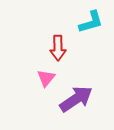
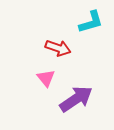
red arrow: rotated 70 degrees counterclockwise
pink triangle: rotated 18 degrees counterclockwise
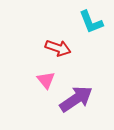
cyan L-shape: rotated 84 degrees clockwise
pink triangle: moved 2 px down
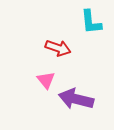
cyan L-shape: rotated 16 degrees clockwise
purple arrow: rotated 132 degrees counterclockwise
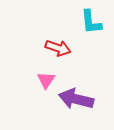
pink triangle: rotated 12 degrees clockwise
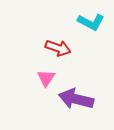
cyan L-shape: rotated 56 degrees counterclockwise
pink triangle: moved 2 px up
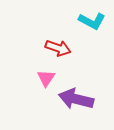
cyan L-shape: moved 1 px right, 1 px up
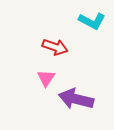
red arrow: moved 3 px left, 1 px up
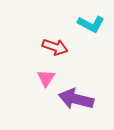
cyan L-shape: moved 1 px left, 3 px down
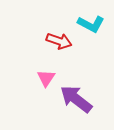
red arrow: moved 4 px right, 6 px up
purple arrow: rotated 24 degrees clockwise
